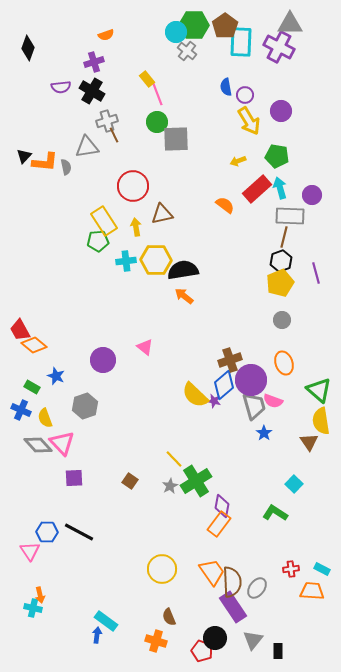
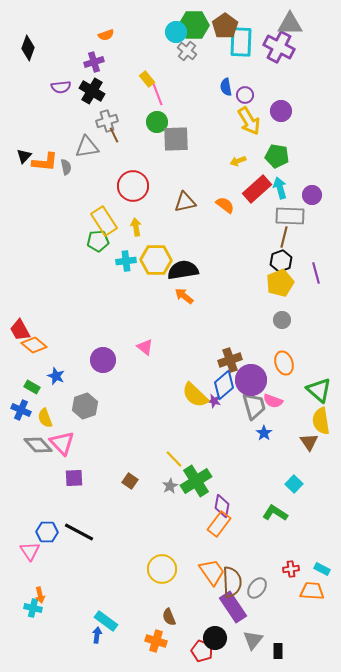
brown triangle at (162, 214): moved 23 px right, 12 px up
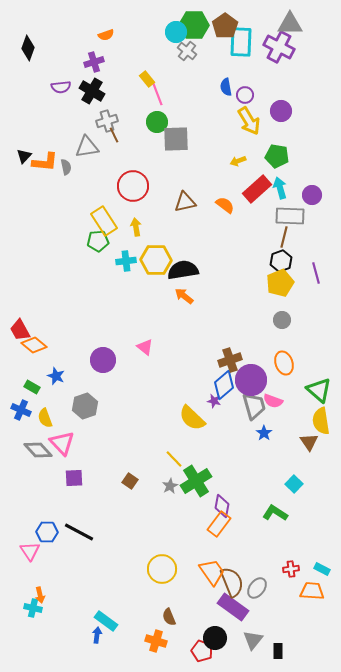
yellow semicircle at (195, 395): moved 3 px left, 23 px down
gray diamond at (38, 445): moved 5 px down
brown semicircle at (232, 582): rotated 20 degrees counterclockwise
purple rectangle at (233, 607): rotated 20 degrees counterclockwise
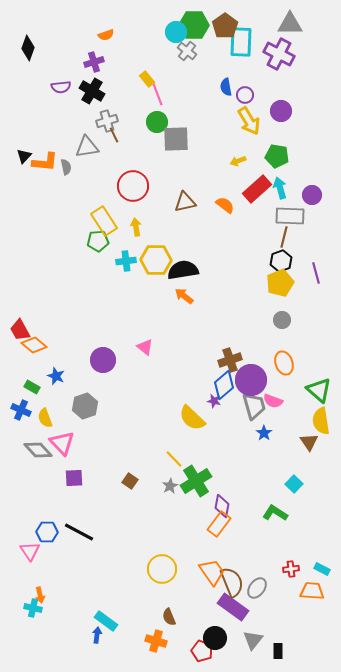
purple cross at (279, 47): moved 7 px down
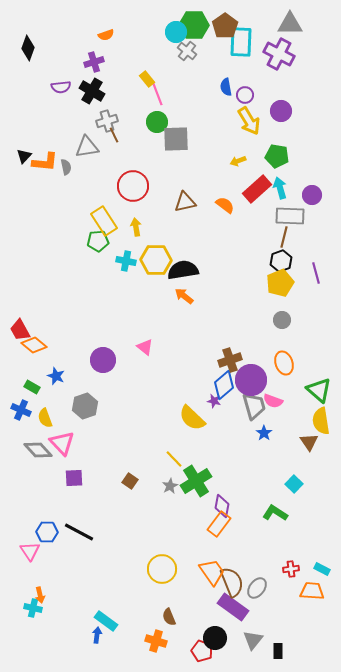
cyan cross at (126, 261): rotated 18 degrees clockwise
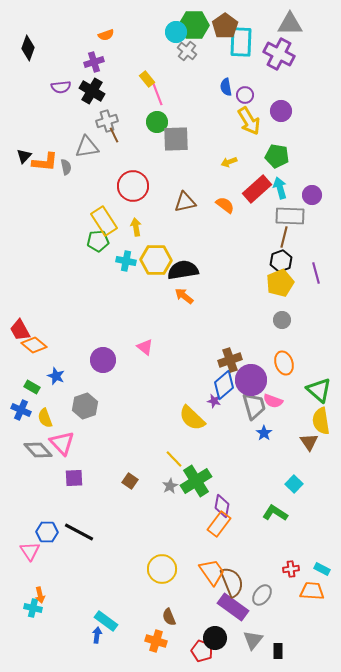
yellow arrow at (238, 161): moved 9 px left, 1 px down
gray ellipse at (257, 588): moved 5 px right, 7 px down
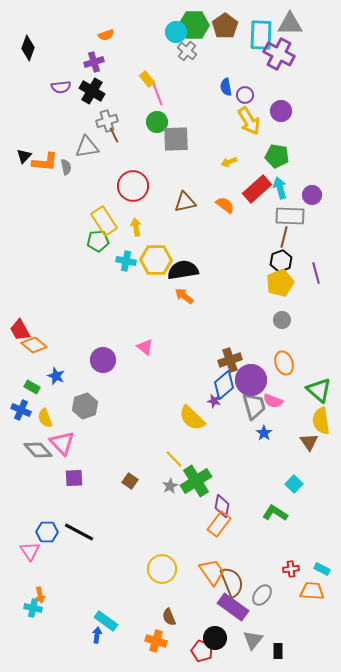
cyan rectangle at (241, 42): moved 20 px right, 7 px up
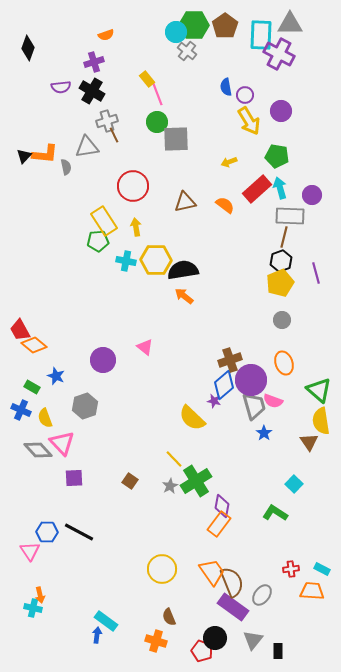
orange L-shape at (45, 162): moved 8 px up
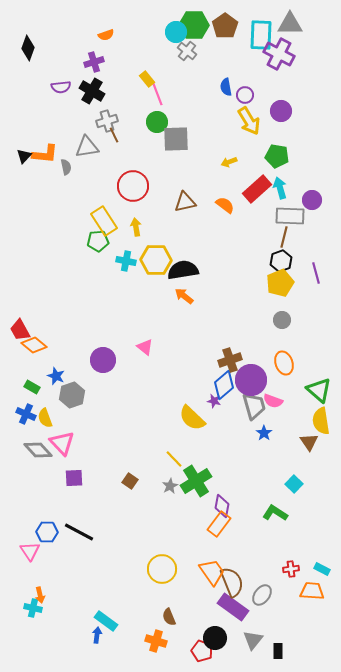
purple circle at (312, 195): moved 5 px down
gray hexagon at (85, 406): moved 13 px left, 11 px up
blue cross at (21, 410): moved 5 px right, 4 px down
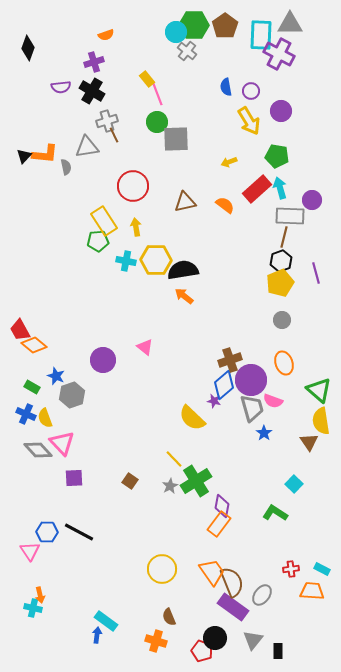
purple circle at (245, 95): moved 6 px right, 4 px up
gray trapezoid at (254, 406): moved 2 px left, 2 px down
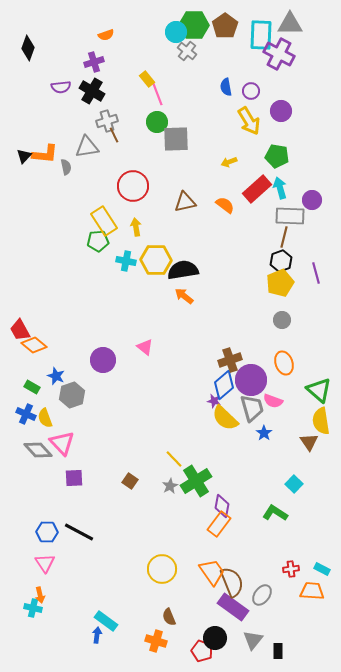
yellow semicircle at (192, 418): moved 33 px right
pink triangle at (30, 551): moved 15 px right, 12 px down
